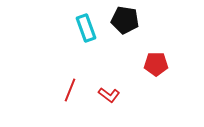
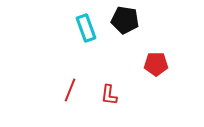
red L-shape: rotated 60 degrees clockwise
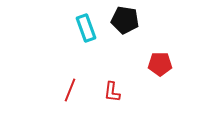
red pentagon: moved 4 px right
red L-shape: moved 3 px right, 3 px up
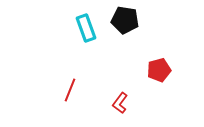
red pentagon: moved 1 px left, 6 px down; rotated 15 degrees counterclockwise
red L-shape: moved 8 px right, 11 px down; rotated 30 degrees clockwise
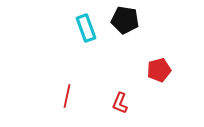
red line: moved 3 px left, 6 px down; rotated 10 degrees counterclockwise
red L-shape: rotated 15 degrees counterclockwise
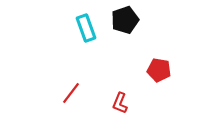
black pentagon: rotated 28 degrees counterclockwise
red pentagon: rotated 25 degrees clockwise
red line: moved 4 px right, 3 px up; rotated 25 degrees clockwise
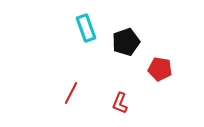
black pentagon: moved 1 px right, 22 px down
red pentagon: moved 1 px right, 1 px up
red line: rotated 10 degrees counterclockwise
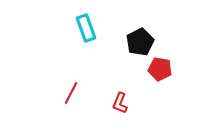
black pentagon: moved 14 px right; rotated 8 degrees counterclockwise
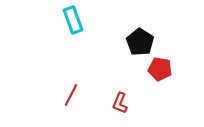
cyan rectangle: moved 13 px left, 8 px up
black pentagon: rotated 12 degrees counterclockwise
red line: moved 2 px down
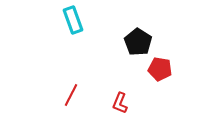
black pentagon: moved 2 px left
